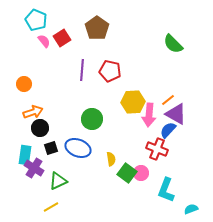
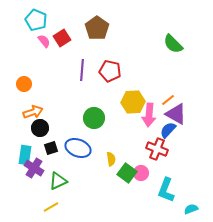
green circle: moved 2 px right, 1 px up
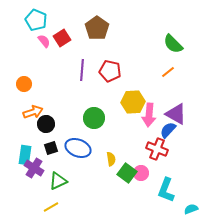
orange line: moved 28 px up
black circle: moved 6 px right, 4 px up
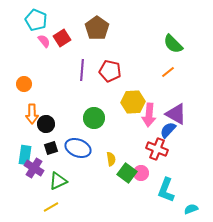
orange arrow: moved 1 px left, 2 px down; rotated 108 degrees clockwise
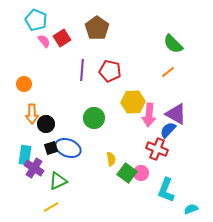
blue ellipse: moved 10 px left
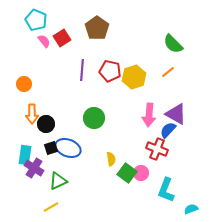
yellow hexagon: moved 1 px right, 25 px up; rotated 15 degrees counterclockwise
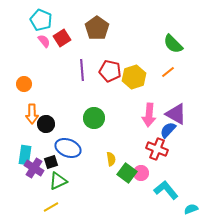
cyan pentagon: moved 5 px right
purple line: rotated 10 degrees counterclockwise
black square: moved 14 px down
cyan L-shape: rotated 120 degrees clockwise
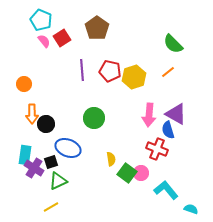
blue semicircle: rotated 60 degrees counterclockwise
cyan semicircle: rotated 40 degrees clockwise
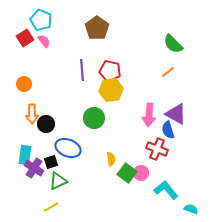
red square: moved 37 px left
yellow hexagon: moved 23 px left, 13 px down; rotated 10 degrees clockwise
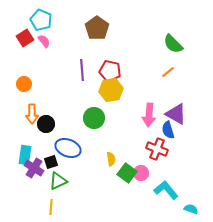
yellow line: rotated 56 degrees counterclockwise
